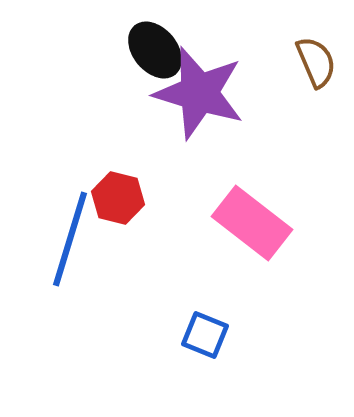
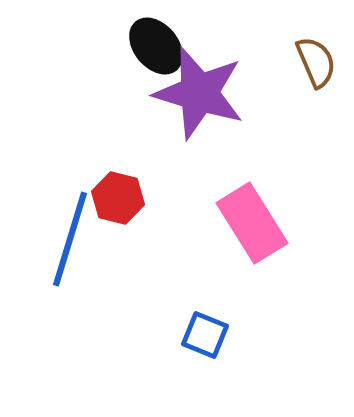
black ellipse: moved 1 px right, 4 px up
pink rectangle: rotated 20 degrees clockwise
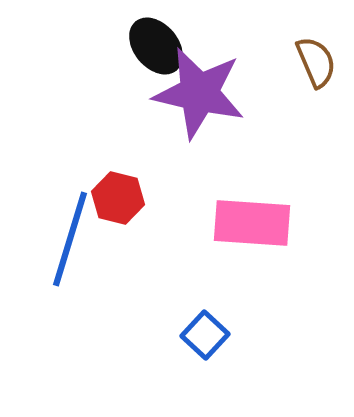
purple star: rotated 4 degrees counterclockwise
pink rectangle: rotated 54 degrees counterclockwise
blue square: rotated 21 degrees clockwise
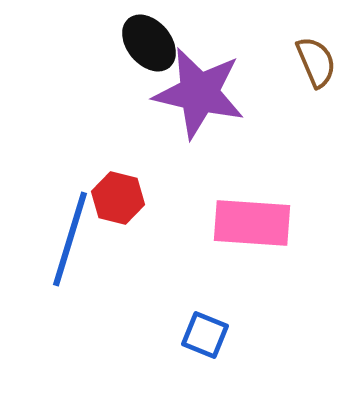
black ellipse: moved 7 px left, 3 px up
blue square: rotated 21 degrees counterclockwise
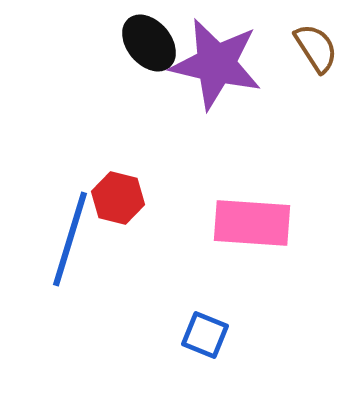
brown semicircle: moved 14 px up; rotated 10 degrees counterclockwise
purple star: moved 17 px right, 29 px up
